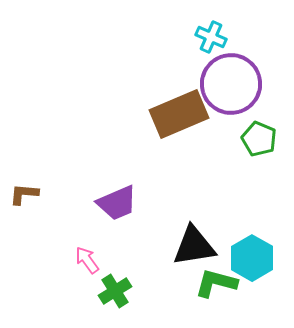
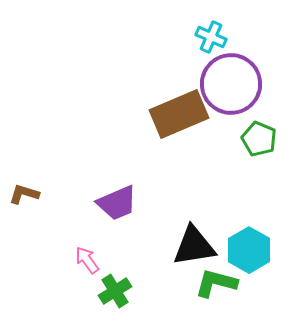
brown L-shape: rotated 12 degrees clockwise
cyan hexagon: moved 3 px left, 8 px up
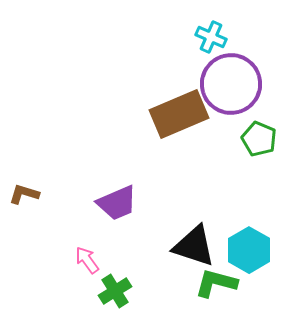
black triangle: rotated 27 degrees clockwise
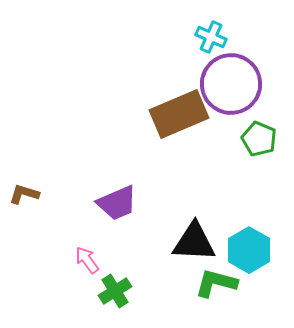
black triangle: moved 4 px up; rotated 15 degrees counterclockwise
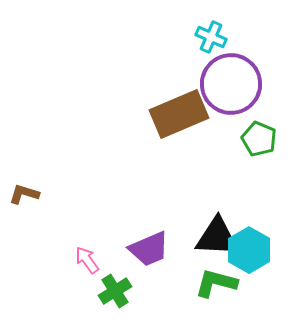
purple trapezoid: moved 32 px right, 46 px down
black triangle: moved 23 px right, 5 px up
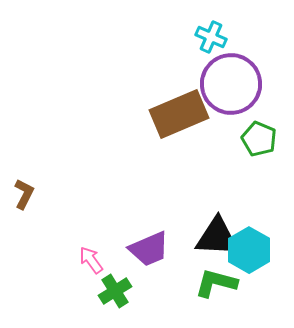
brown L-shape: rotated 100 degrees clockwise
pink arrow: moved 4 px right
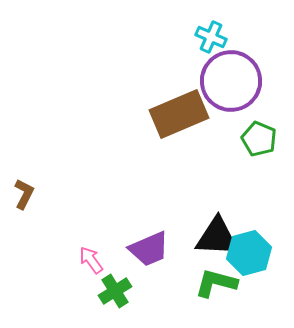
purple circle: moved 3 px up
cyan hexagon: moved 3 px down; rotated 15 degrees clockwise
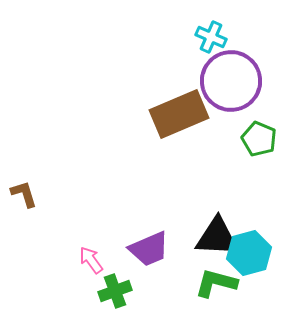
brown L-shape: rotated 44 degrees counterclockwise
green cross: rotated 12 degrees clockwise
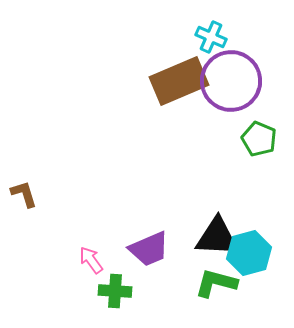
brown rectangle: moved 33 px up
green cross: rotated 24 degrees clockwise
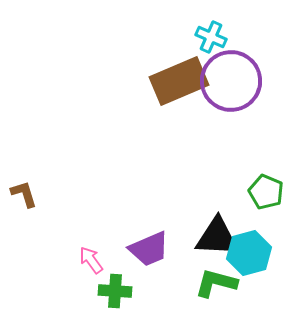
green pentagon: moved 7 px right, 53 px down
